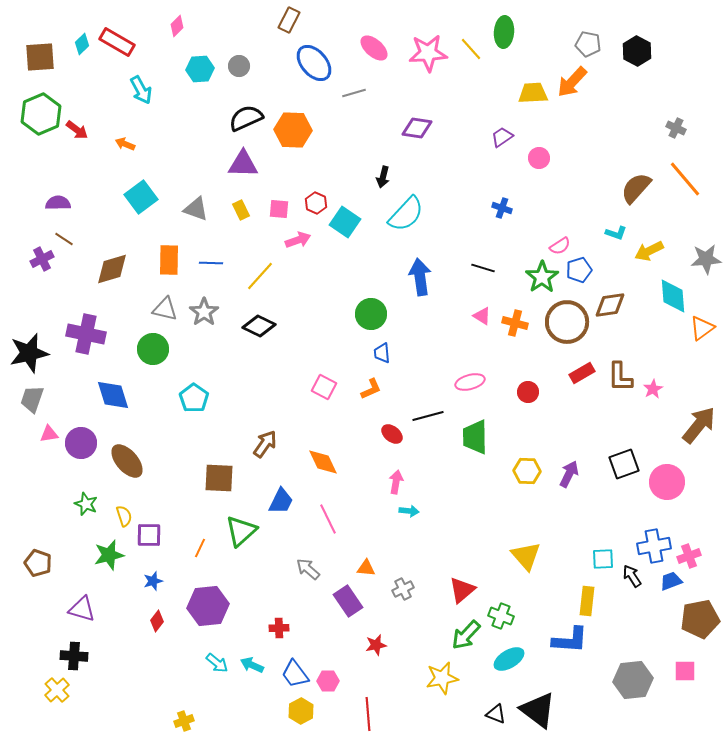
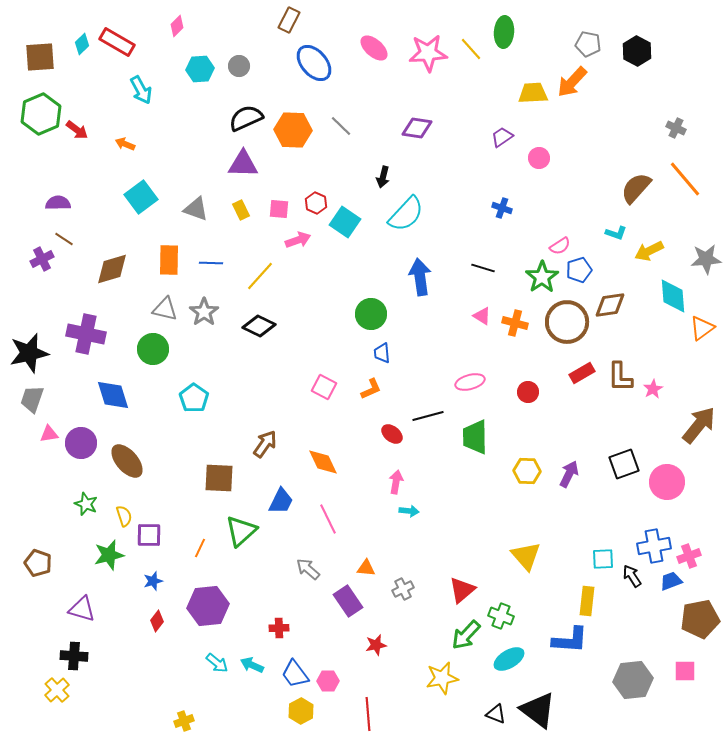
gray line at (354, 93): moved 13 px left, 33 px down; rotated 60 degrees clockwise
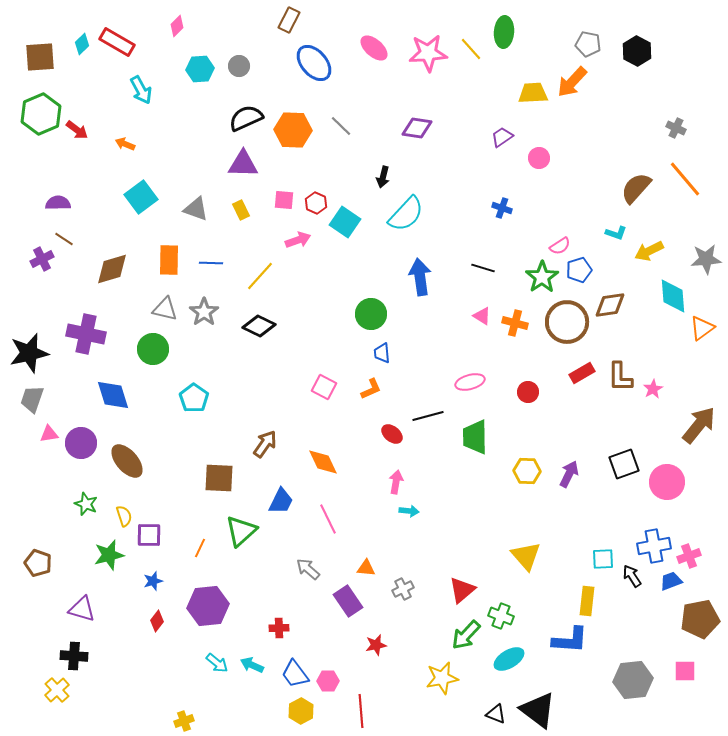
pink square at (279, 209): moved 5 px right, 9 px up
red line at (368, 714): moved 7 px left, 3 px up
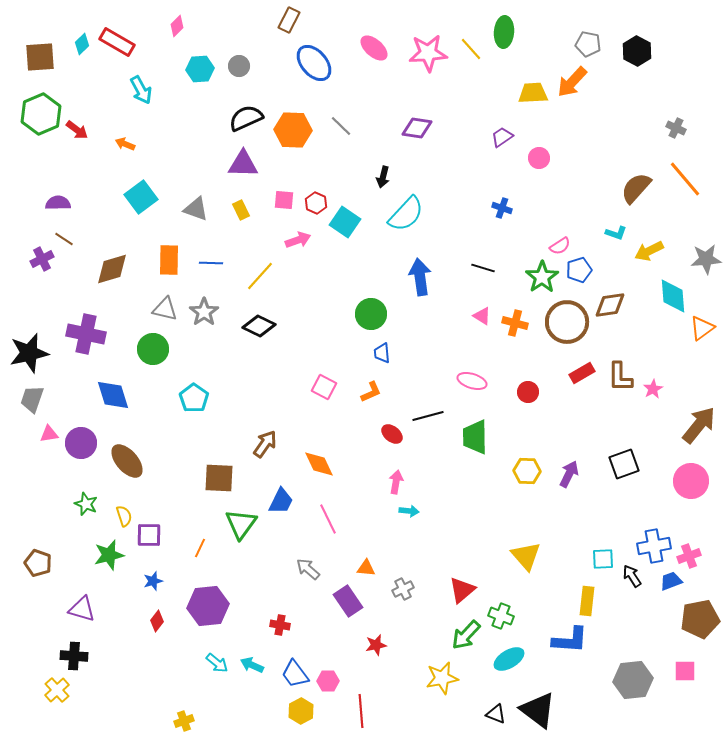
pink ellipse at (470, 382): moved 2 px right, 1 px up; rotated 32 degrees clockwise
orange L-shape at (371, 389): moved 3 px down
orange diamond at (323, 462): moved 4 px left, 2 px down
pink circle at (667, 482): moved 24 px right, 1 px up
green triangle at (241, 531): moved 7 px up; rotated 12 degrees counterclockwise
red cross at (279, 628): moved 1 px right, 3 px up; rotated 12 degrees clockwise
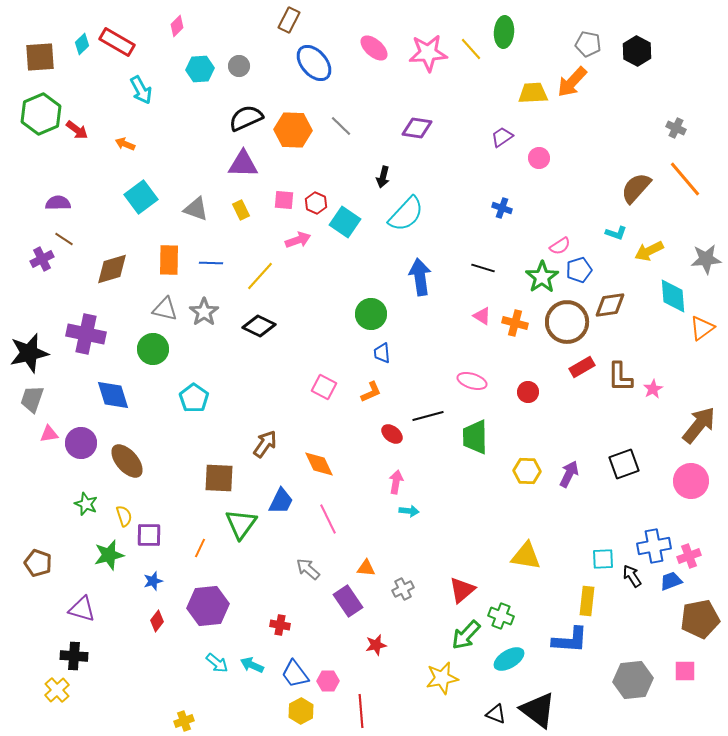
red rectangle at (582, 373): moved 6 px up
yellow triangle at (526, 556): rotated 40 degrees counterclockwise
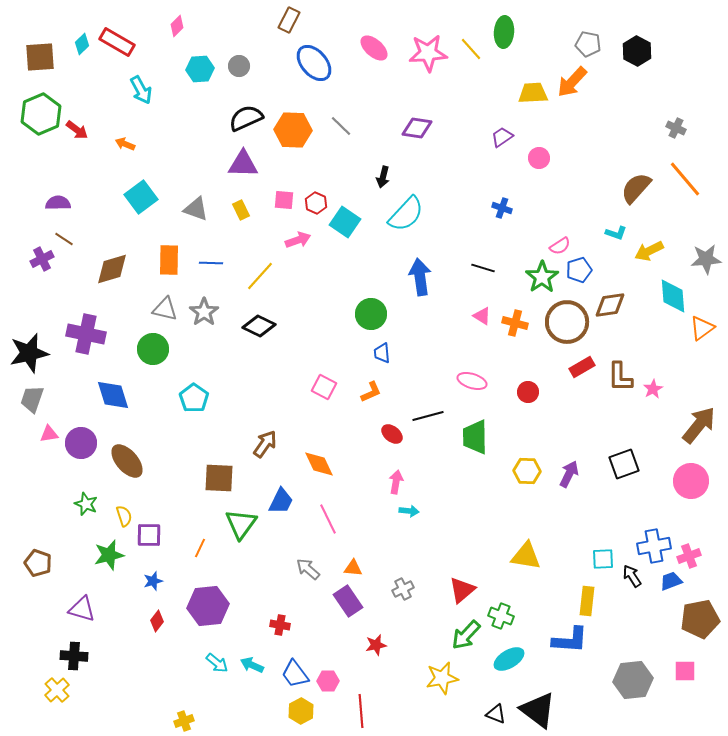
orange triangle at (366, 568): moved 13 px left
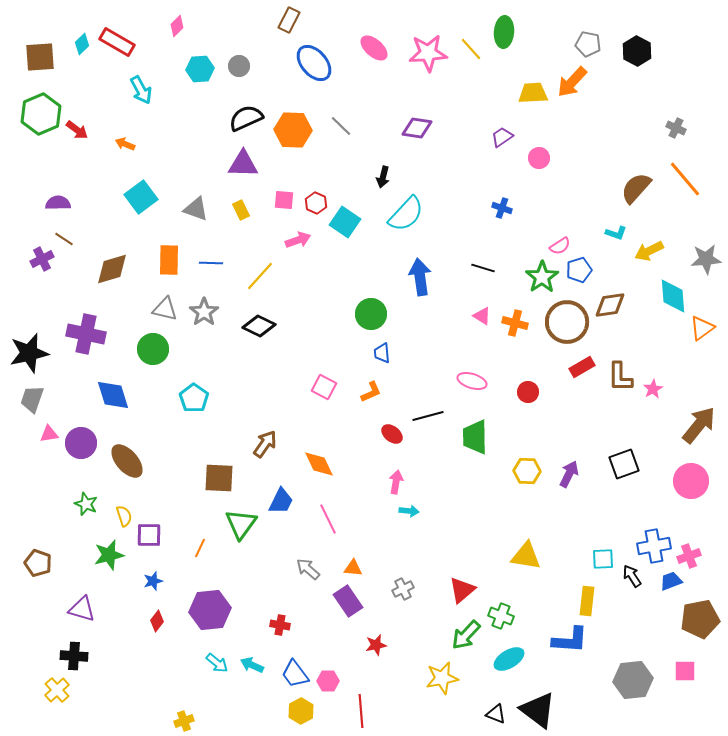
purple hexagon at (208, 606): moved 2 px right, 4 px down
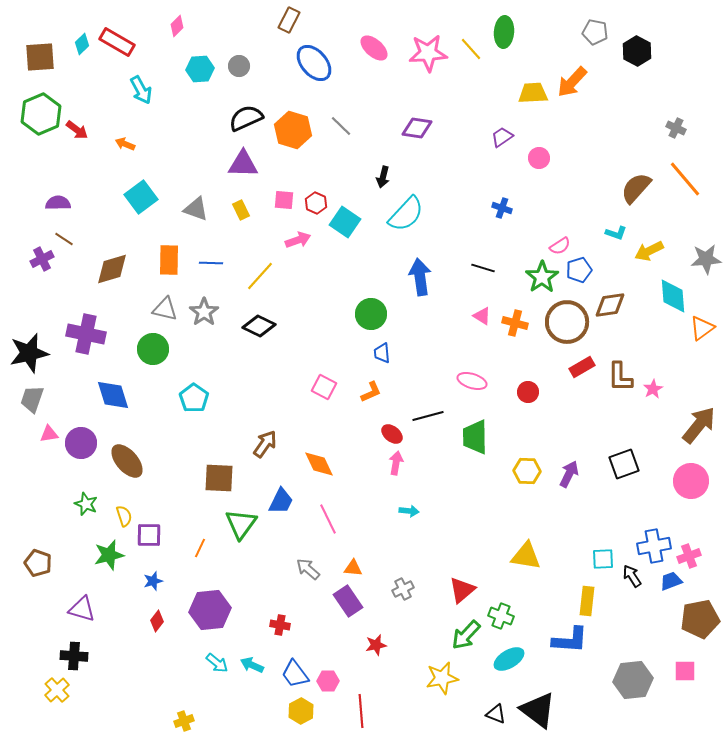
gray pentagon at (588, 44): moved 7 px right, 12 px up
orange hexagon at (293, 130): rotated 15 degrees clockwise
pink arrow at (396, 482): moved 19 px up
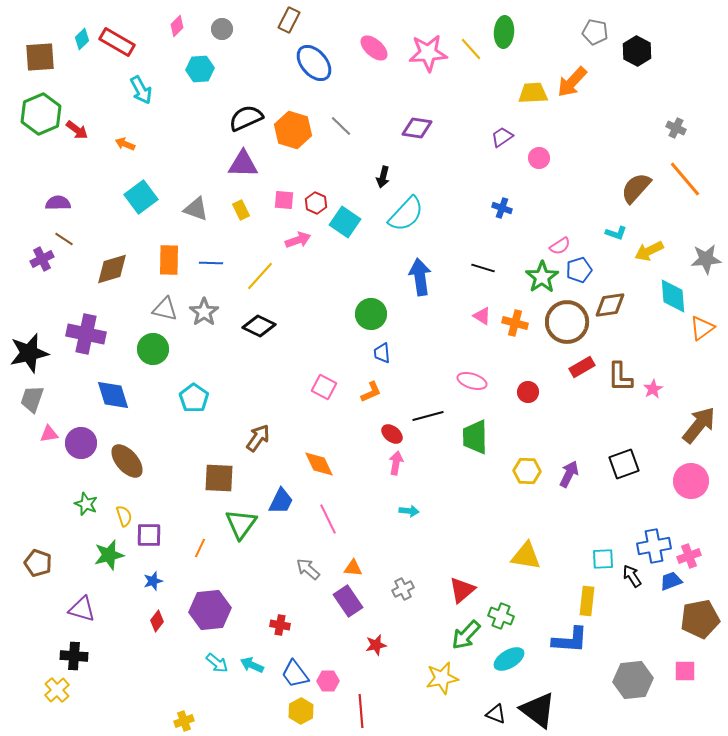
cyan diamond at (82, 44): moved 5 px up
gray circle at (239, 66): moved 17 px left, 37 px up
brown arrow at (265, 444): moved 7 px left, 6 px up
